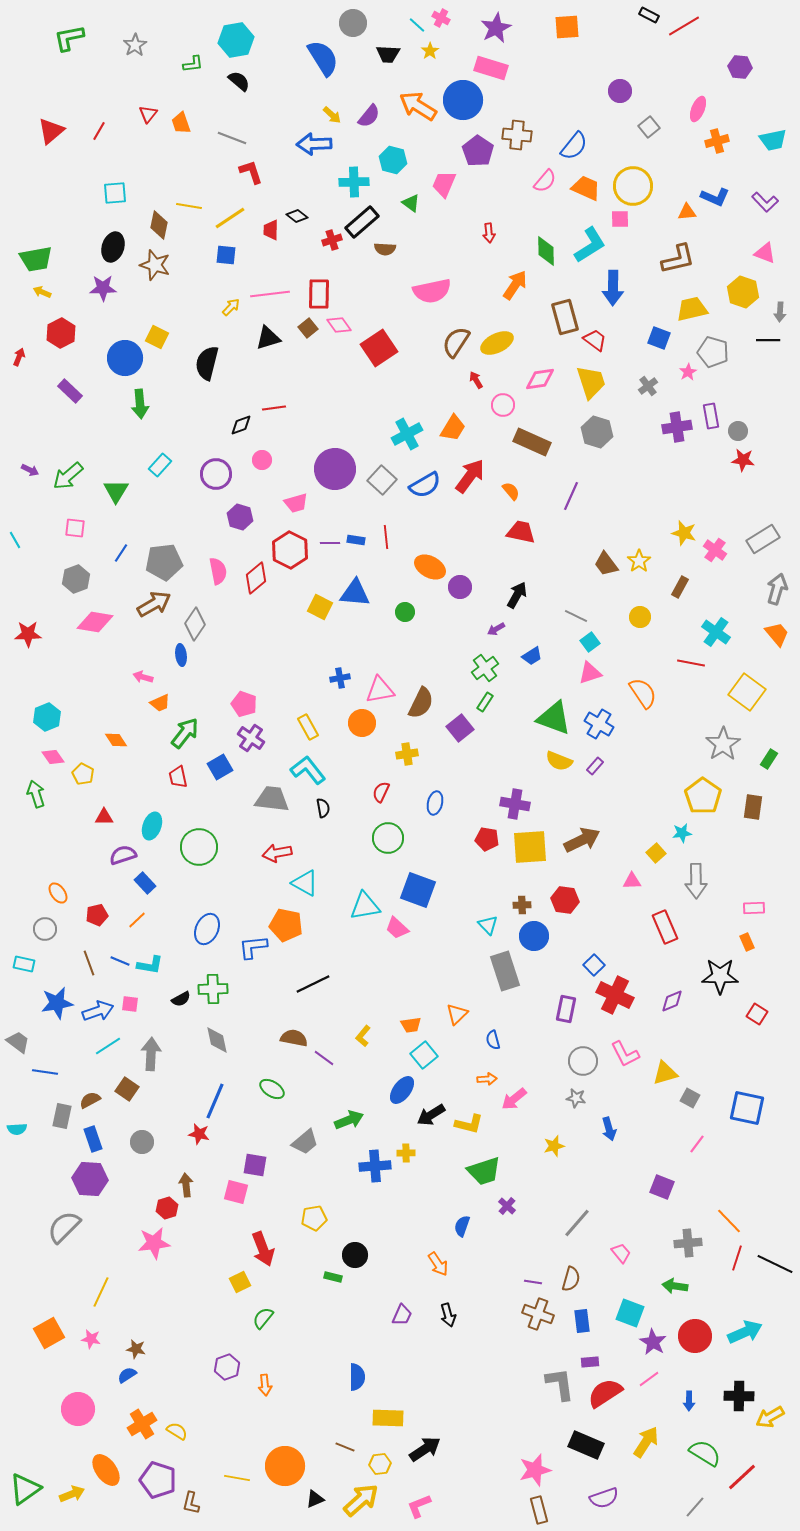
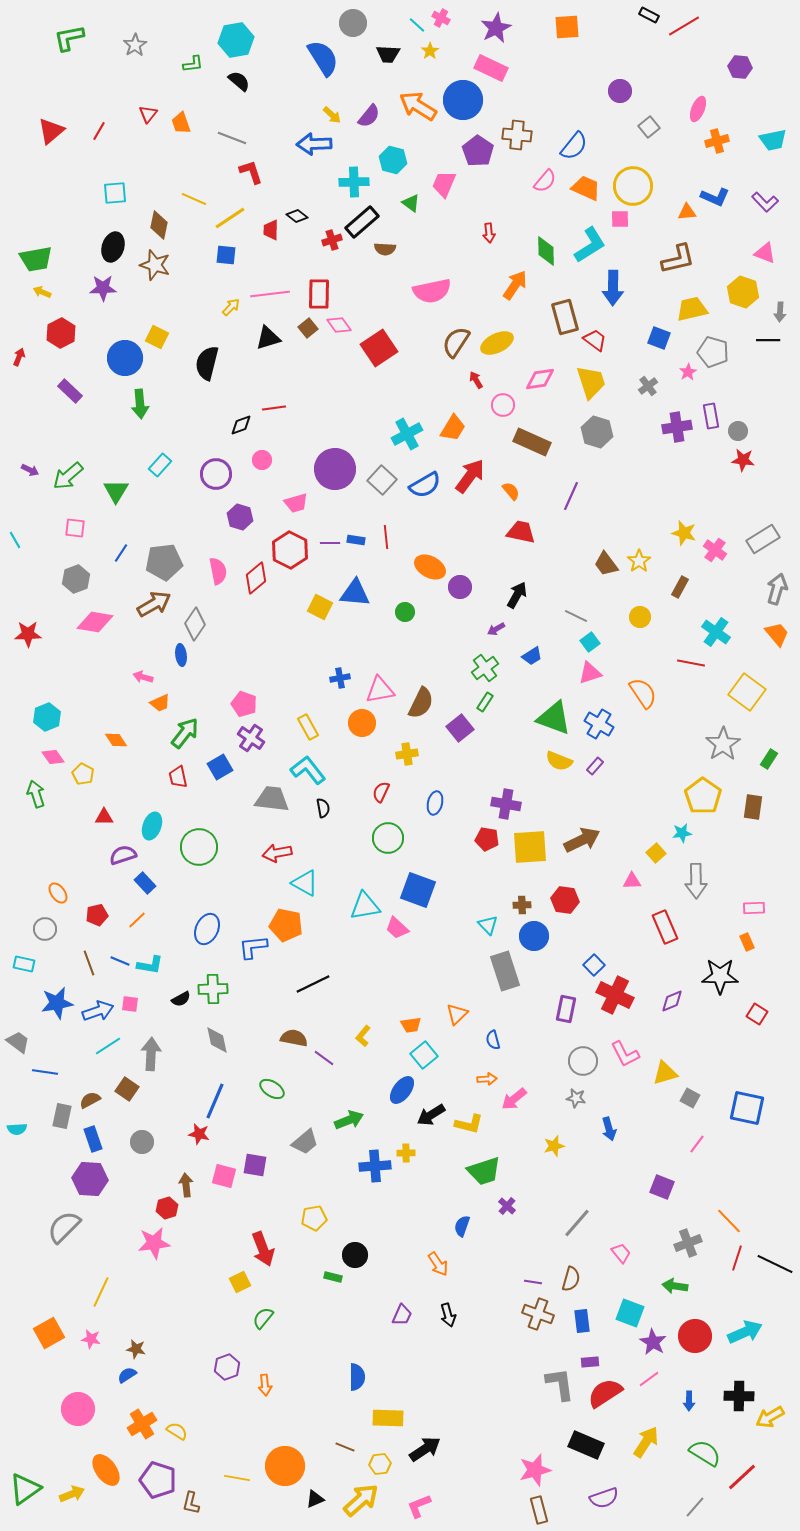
pink rectangle at (491, 68): rotated 8 degrees clockwise
yellow line at (189, 206): moved 5 px right, 7 px up; rotated 15 degrees clockwise
purple cross at (515, 804): moved 9 px left
pink square at (236, 1192): moved 12 px left, 16 px up
gray cross at (688, 1243): rotated 16 degrees counterclockwise
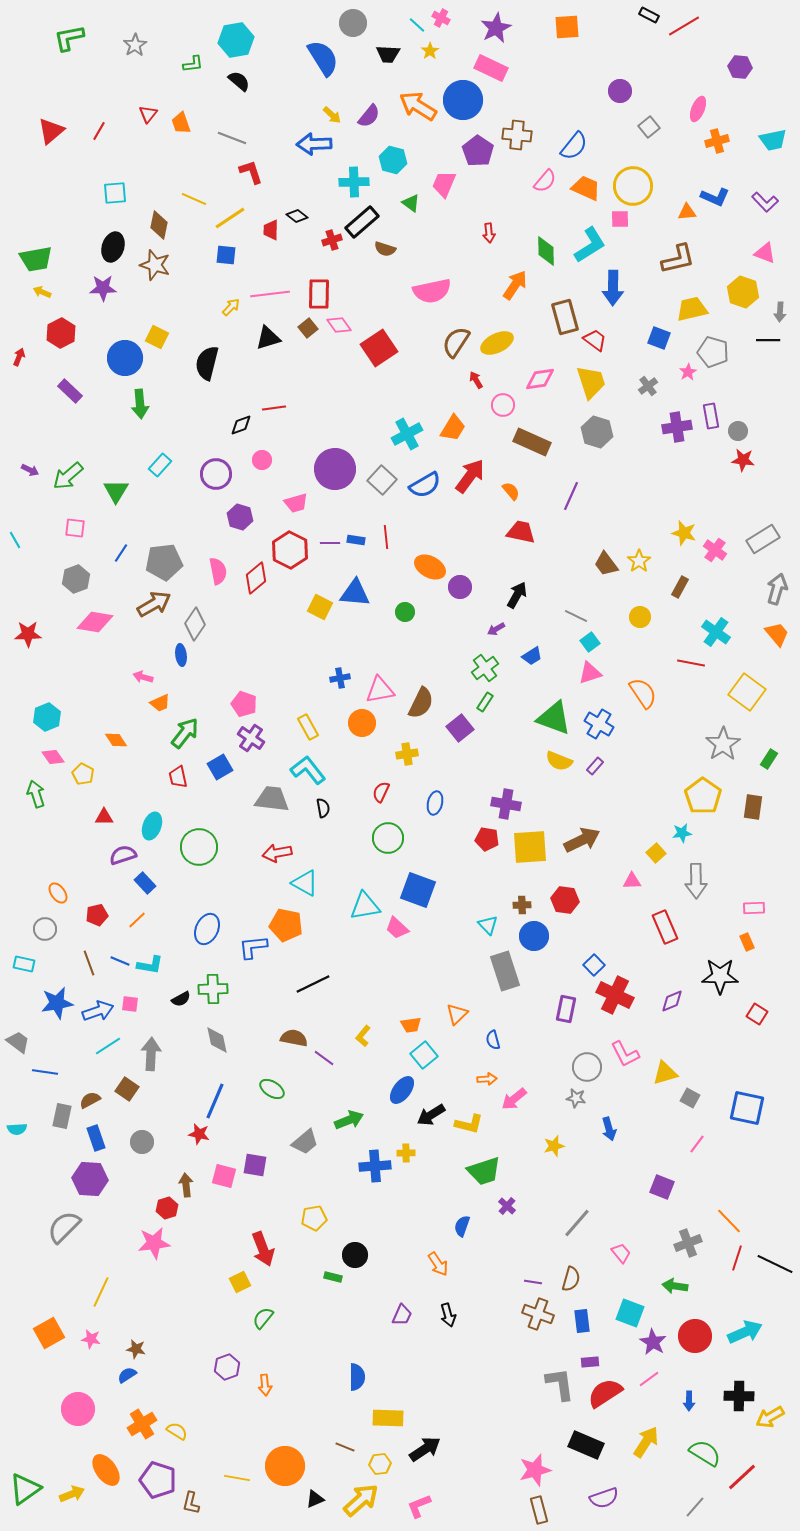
brown semicircle at (385, 249): rotated 15 degrees clockwise
gray circle at (583, 1061): moved 4 px right, 6 px down
blue rectangle at (93, 1139): moved 3 px right, 1 px up
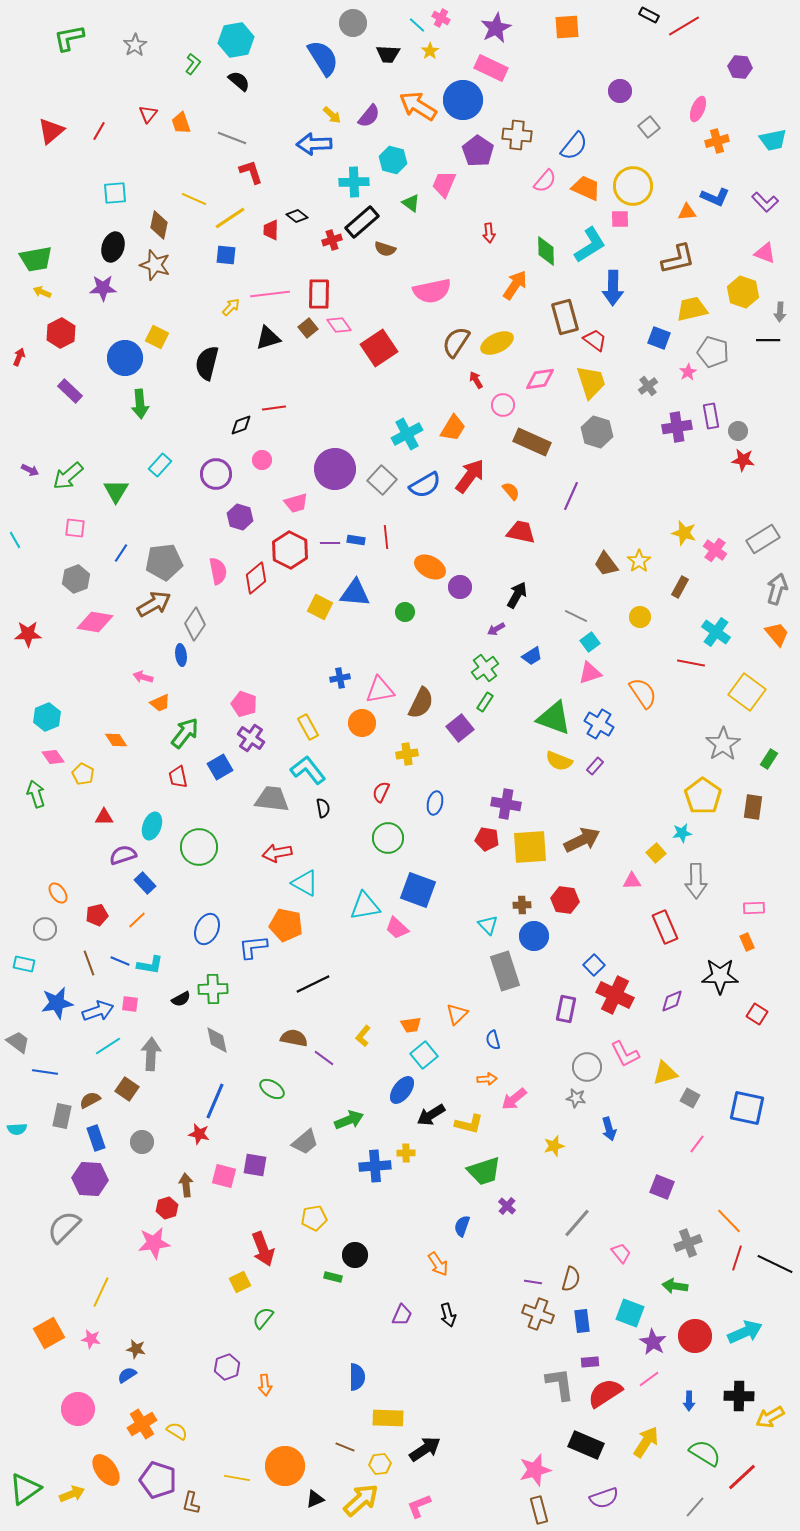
green L-shape at (193, 64): rotated 45 degrees counterclockwise
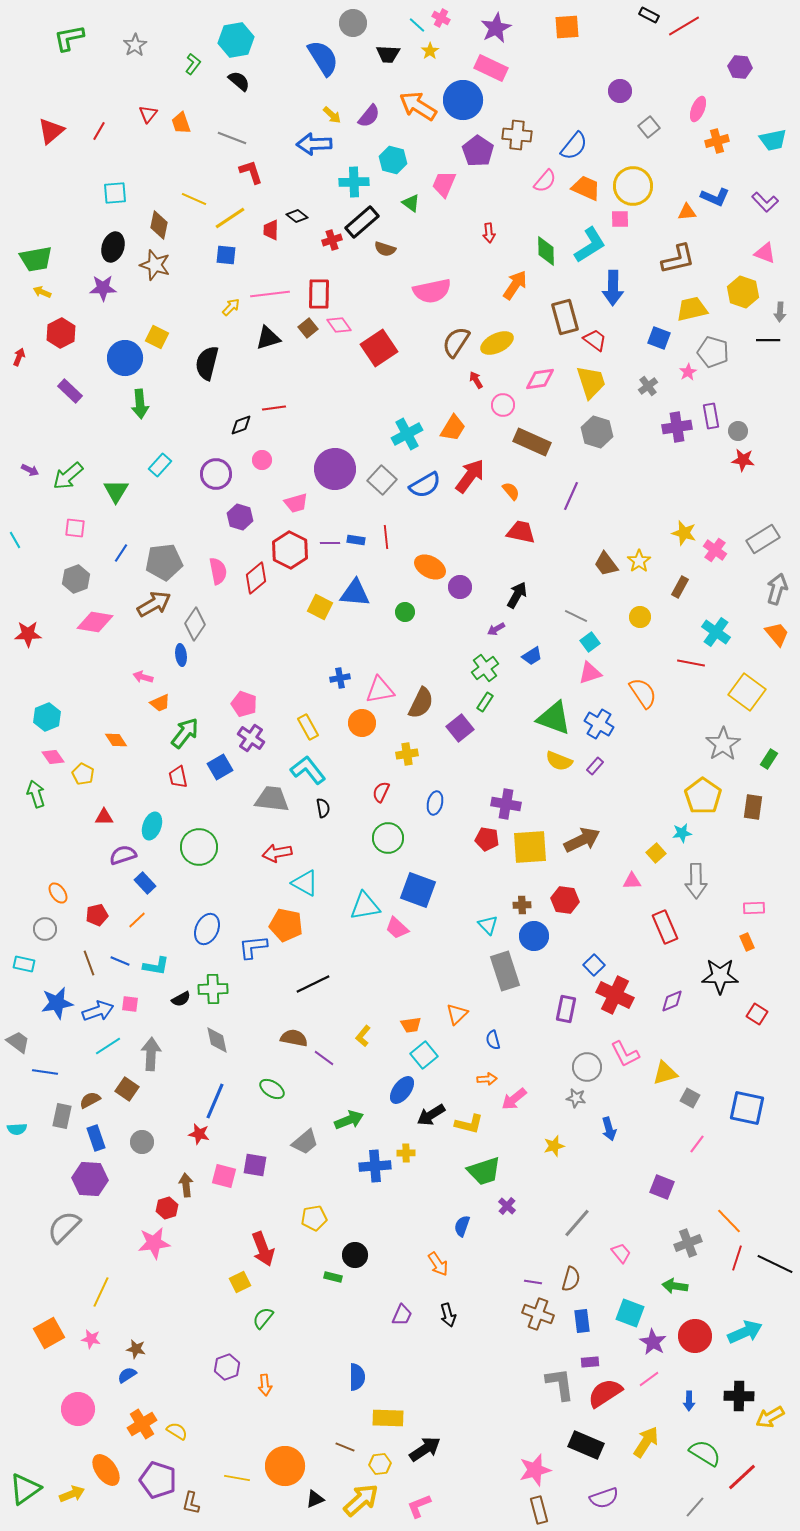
cyan L-shape at (150, 965): moved 6 px right, 1 px down
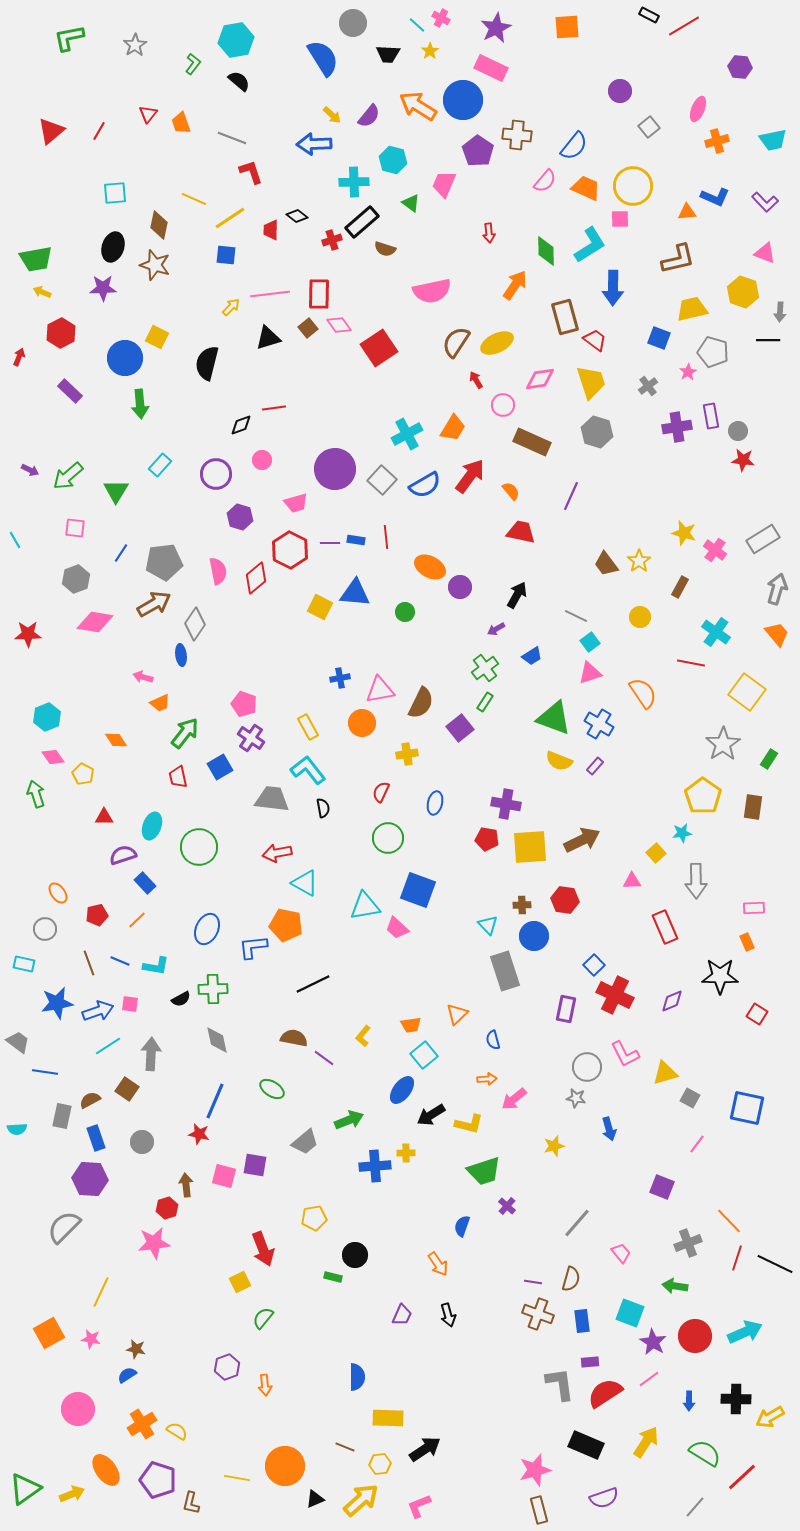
black cross at (739, 1396): moved 3 px left, 3 px down
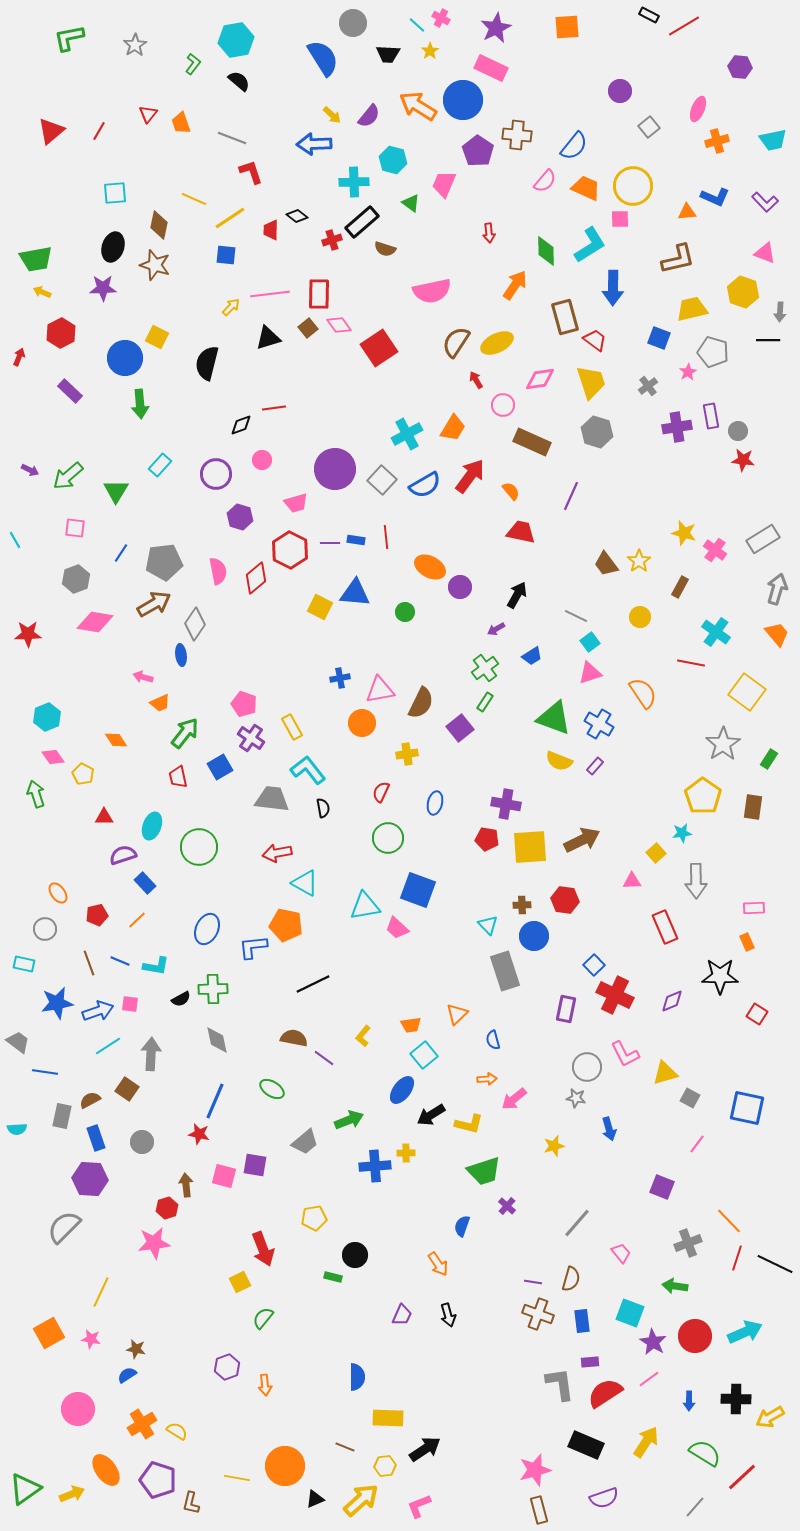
yellow rectangle at (308, 727): moved 16 px left
yellow hexagon at (380, 1464): moved 5 px right, 2 px down
